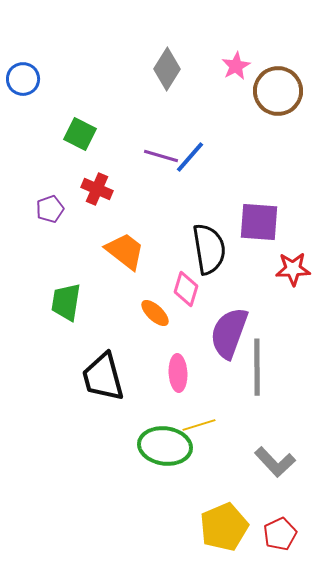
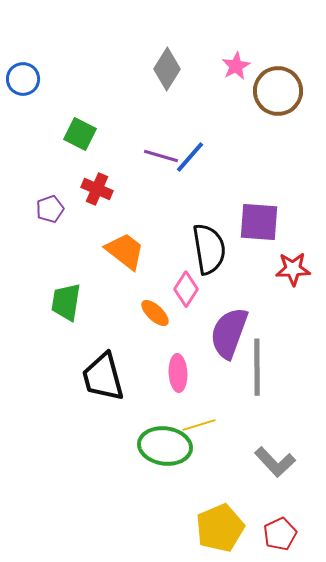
pink diamond: rotated 16 degrees clockwise
yellow pentagon: moved 4 px left, 1 px down
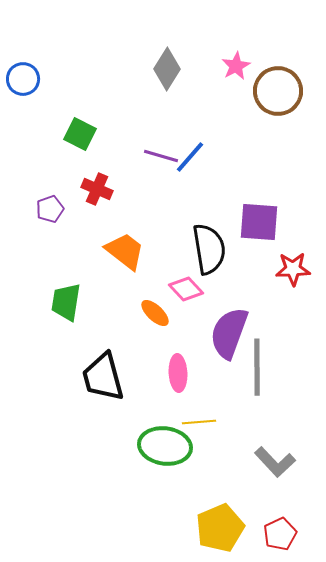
pink diamond: rotated 76 degrees counterclockwise
yellow line: moved 3 px up; rotated 12 degrees clockwise
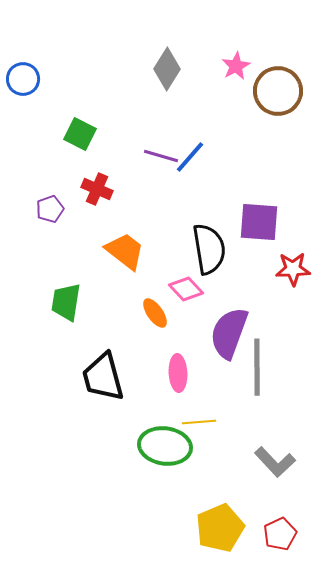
orange ellipse: rotated 12 degrees clockwise
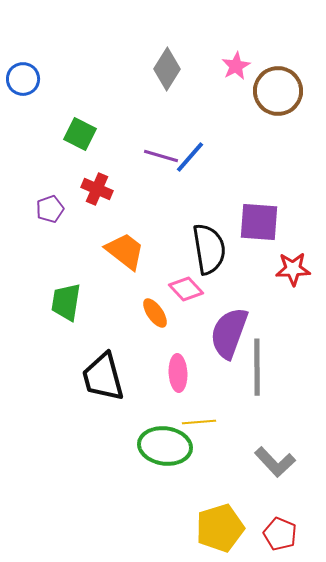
yellow pentagon: rotated 6 degrees clockwise
red pentagon: rotated 24 degrees counterclockwise
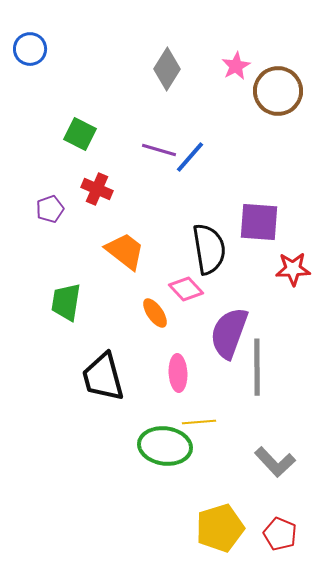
blue circle: moved 7 px right, 30 px up
purple line: moved 2 px left, 6 px up
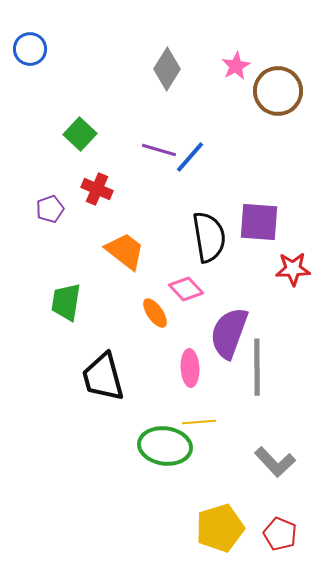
green square: rotated 16 degrees clockwise
black semicircle: moved 12 px up
pink ellipse: moved 12 px right, 5 px up
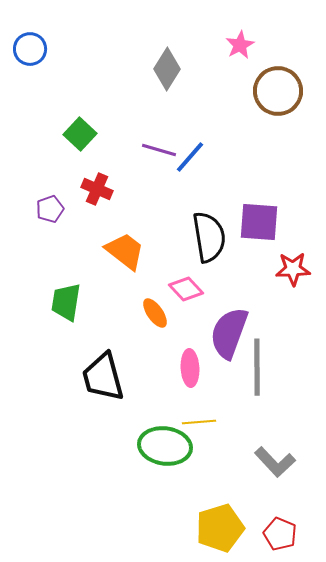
pink star: moved 4 px right, 21 px up
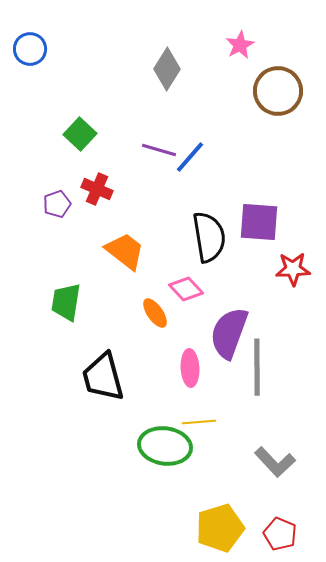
purple pentagon: moved 7 px right, 5 px up
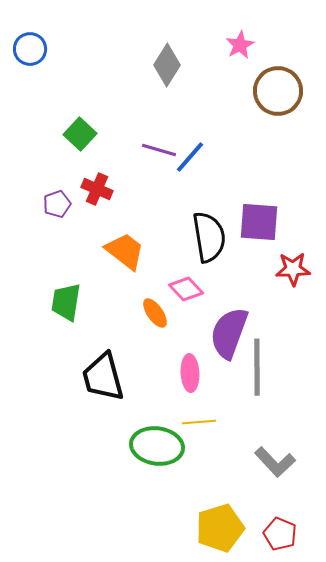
gray diamond: moved 4 px up
pink ellipse: moved 5 px down
green ellipse: moved 8 px left
